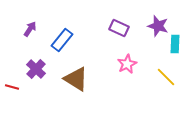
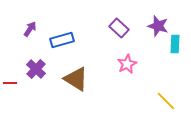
purple rectangle: rotated 18 degrees clockwise
blue rectangle: rotated 35 degrees clockwise
yellow line: moved 24 px down
red line: moved 2 px left, 4 px up; rotated 16 degrees counterclockwise
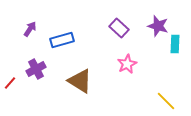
purple cross: rotated 18 degrees clockwise
brown triangle: moved 4 px right, 2 px down
red line: rotated 48 degrees counterclockwise
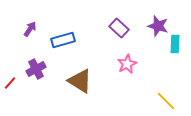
blue rectangle: moved 1 px right
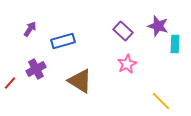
purple rectangle: moved 4 px right, 3 px down
blue rectangle: moved 1 px down
yellow line: moved 5 px left
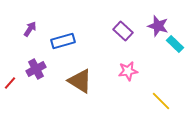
cyan rectangle: rotated 48 degrees counterclockwise
pink star: moved 1 px right, 7 px down; rotated 18 degrees clockwise
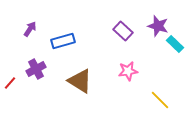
yellow line: moved 1 px left, 1 px up
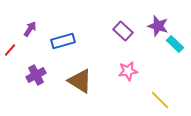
purple cross: moved 6 px down
red line: moved 33 px up
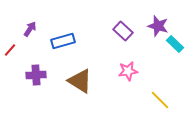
purple cross: rotated 24 degrees clockwise
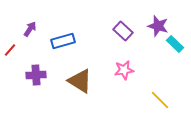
pink star: moved 4 px left, 1 px up
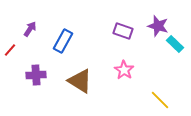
purple rectangle: rotated 24 degrees counterclockwise
blue rectangle: rotated 45 degrees counterclockwise
pink star: rotated 30 degrees counterclockwise
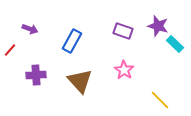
purple arrow: rotated 77 degrees clockwise
blue rectangle: moved 9 px right
brown triangle: rotated 16 degrees clockwise
